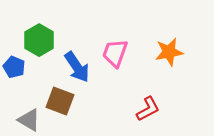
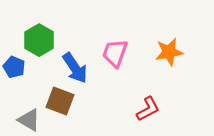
blue arrow: moved 2 px left, 1 px down
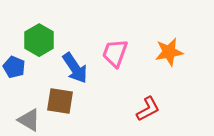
brown square: rotated 12 degrees counterclockwise
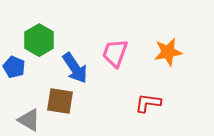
orange star: moved 1 px left
red L-shape: moved 6 px up; rotated 144 degrees counterclockwise
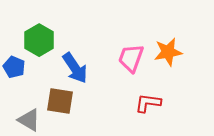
pink trapezoid: moved 16 px right, 5 px down
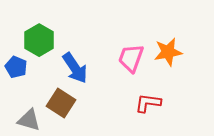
blue pentagon: moved 2 px right
brown square: moved 1 px right, 2 px down; rotated 24 degrees clockwise
gray triangle: rotated 15 degrees counterclockwise
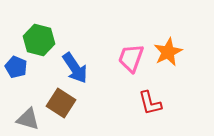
green hexagon: rotated 16 degrees counterclockwise
orange star: rotated 16 degrees counterclockwise
red L-shape: moved 2 px right; rotated 112 degrees counterclockwise
gray triangle: moved 1 px left, 1 px up
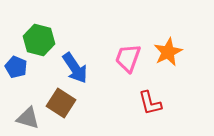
pink trapezoid: moved 3 px left
gray triangle: moved 1 px up
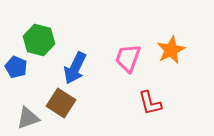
orange star: moved 3 px right, 2 px up
blue arrow: rotated 60 degrees clockwise
gray triangle: rotated 35 degrees counterclockwise
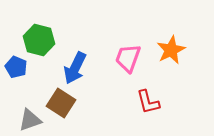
red L-shape: moved 2 px left, 1 px up
gray triangle: moved 2 px right, 2 px down
